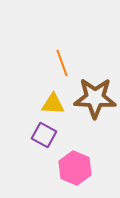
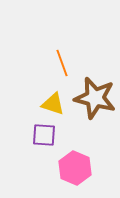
brown star: rotated 12 degrees clockwise
yellow triangle: rotated 15 degrees clockwise
purple square: rotated 25 degrees counterclockwise
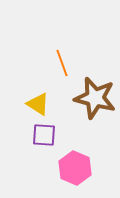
yellow triangle: moved 15 px left; rotated 15 degrees clockwise
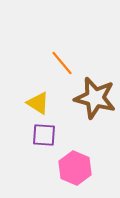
orange line: rotated 20 degrees counterclockwise
yellow triangle: moved 1 px up
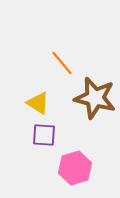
pink hexagon: rotated 20 degrees clockwise
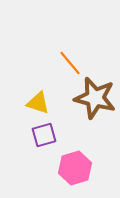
orange line: moved 8 px right
yellow triangle: rotated 15 degrees counterclockwise
purple square: rotated 20 degrees counterclockwise
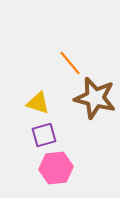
pink hexagon: moved 19 px left; rotated 12 degrees clockwise
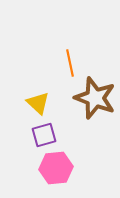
orange line: rotated 28 degrees clockwise
brown star: rotated 6 degrees clockwise
yellow triangle: rotated 25 degrees clockwise
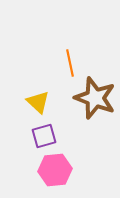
yellow triangle: moved 1 px up
purple square: moved 1 px down
pink hexagon: moved 1 px left, 2 px down
